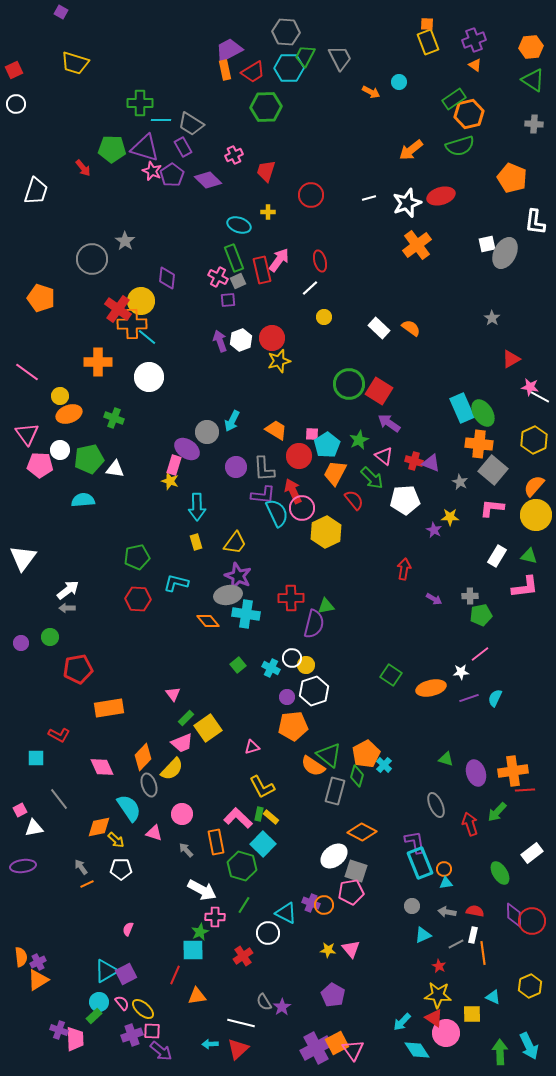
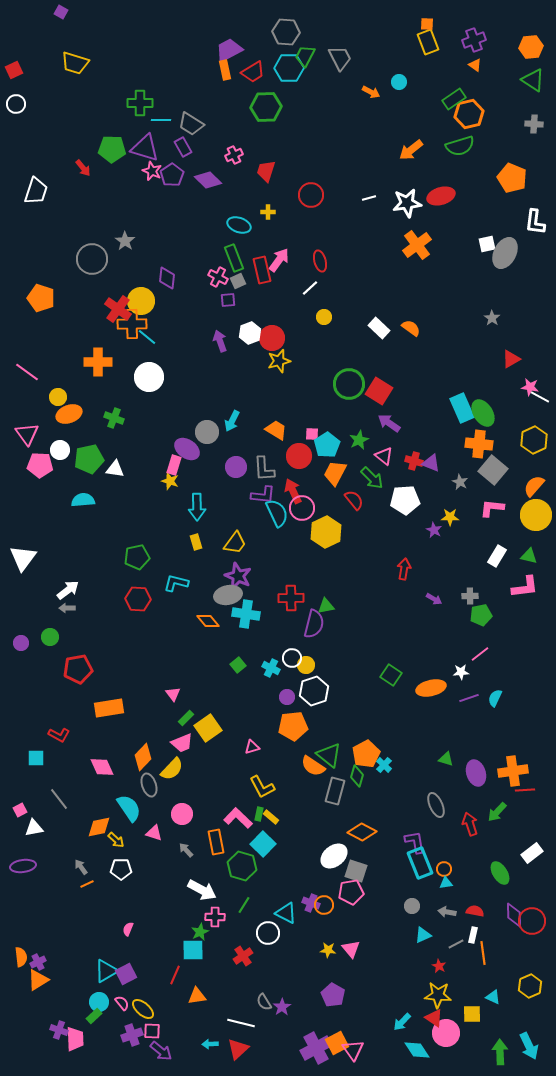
white star at (407, 203): rotated 12 degrees clockwise
white hexagon at (241, 340): moved 9 px right, 7 px up
yellow circle at (60, 396): moved 2 px left, 1 px down
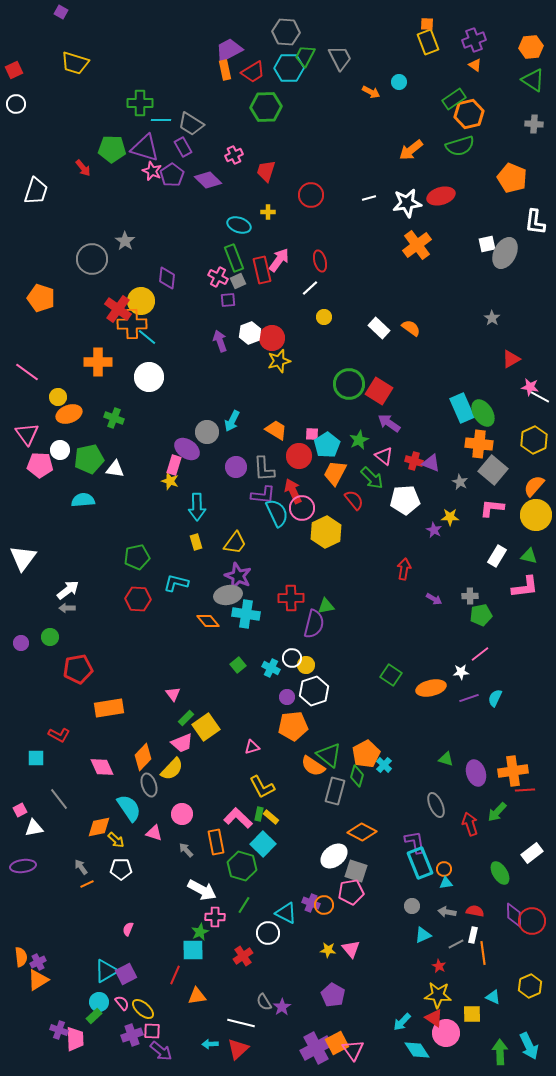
yellow square at (208, 728): moved 2 px left, 1 px up
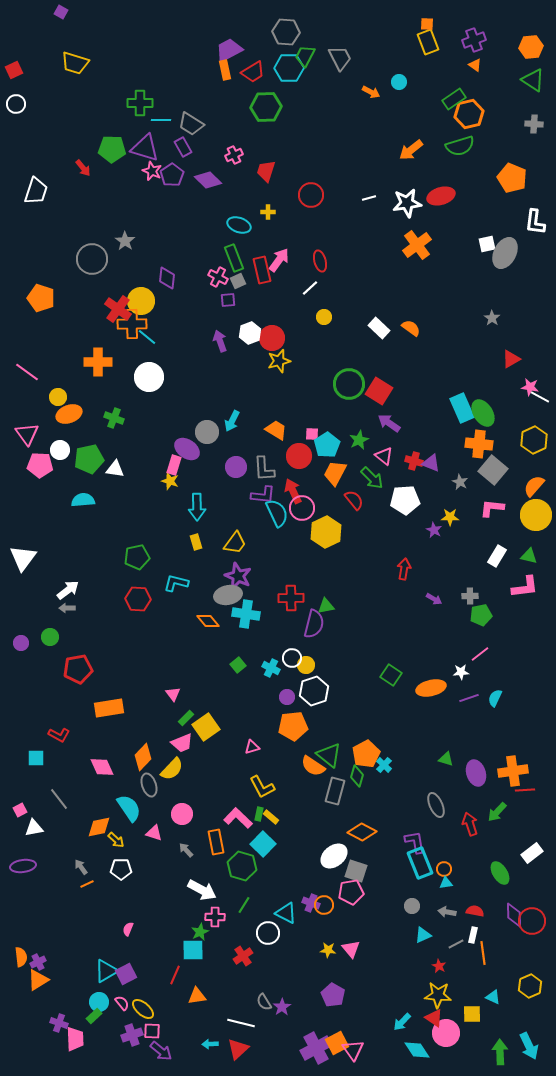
purple cross at (59, 1030): moved 7 px up
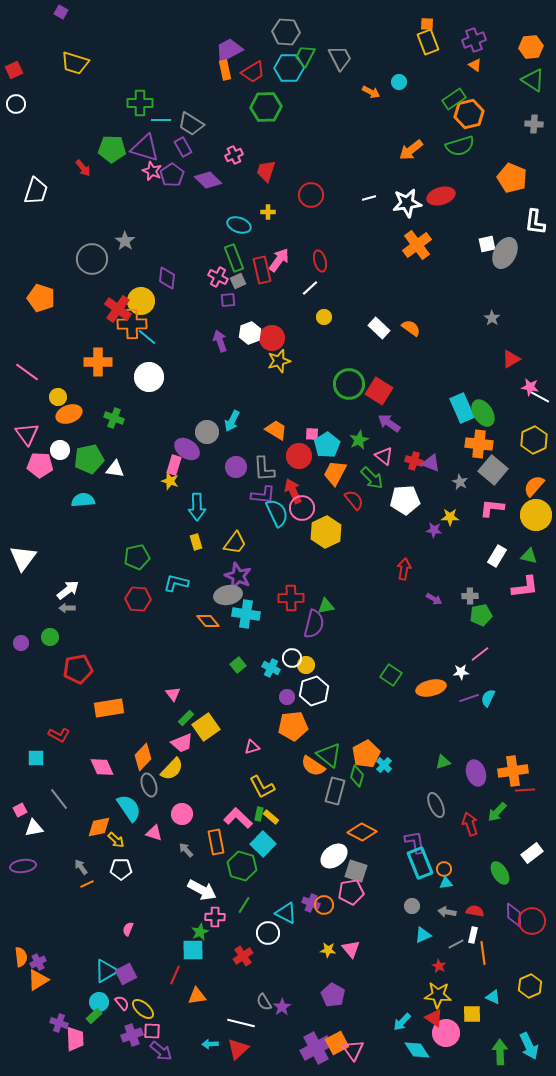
purple star at (434, 530): rotated 21 degrees counterclockwise
cyan semicircle at (495, 698): moved 7 px left
green triangle at (446, 759): moved 3 px left, 3 px down; rotated 35 degrees counterclockwise
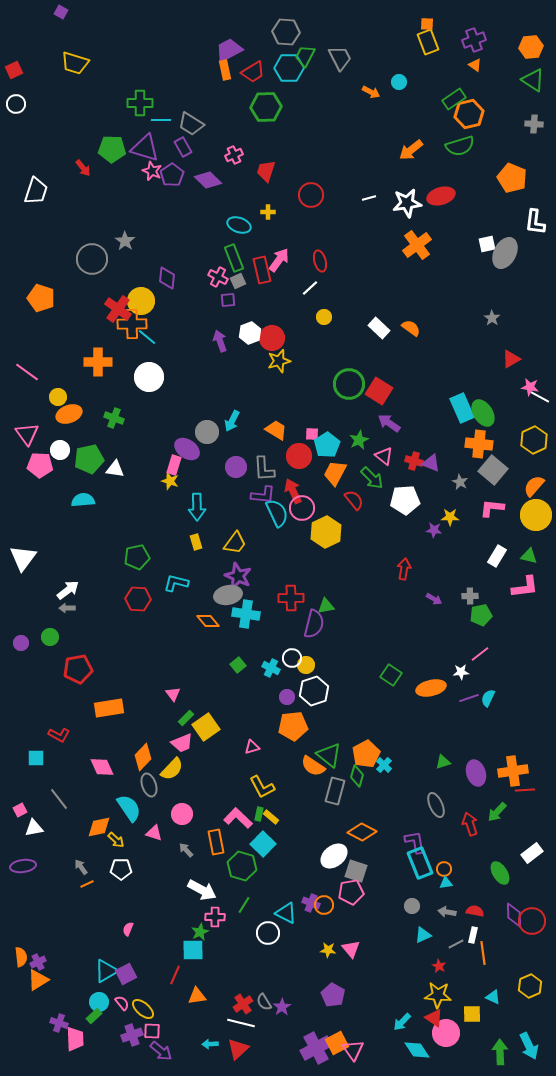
red cross at (243, 956): moved 48 px down
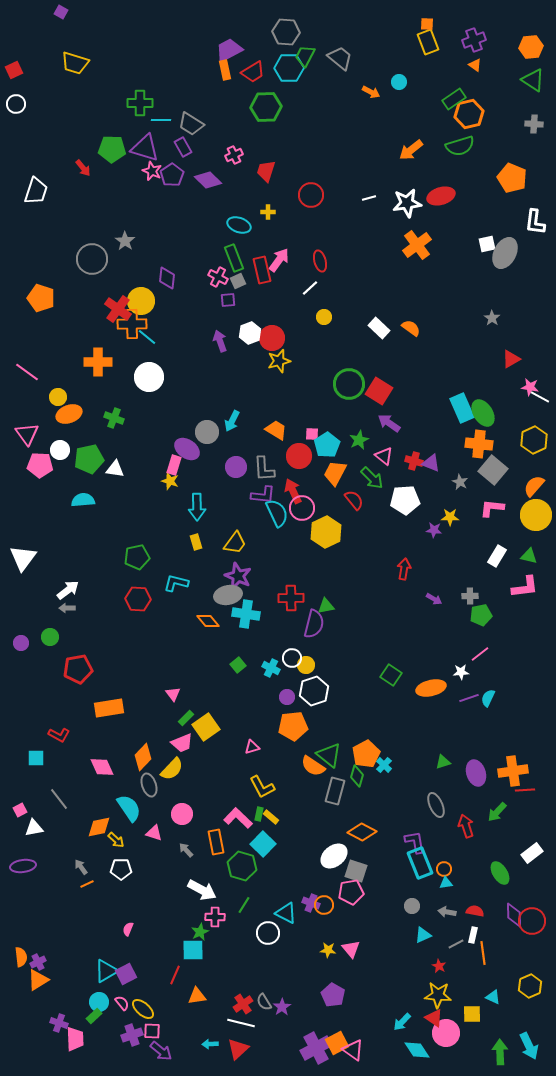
gray trapezoid at (340, 58): rotated 24 degrees counterclockwise
red arrow at (470, 824): moved 4 px left, 2 px down
pink triangle at (353, 1050): rotated 20 degrees counterclockwise
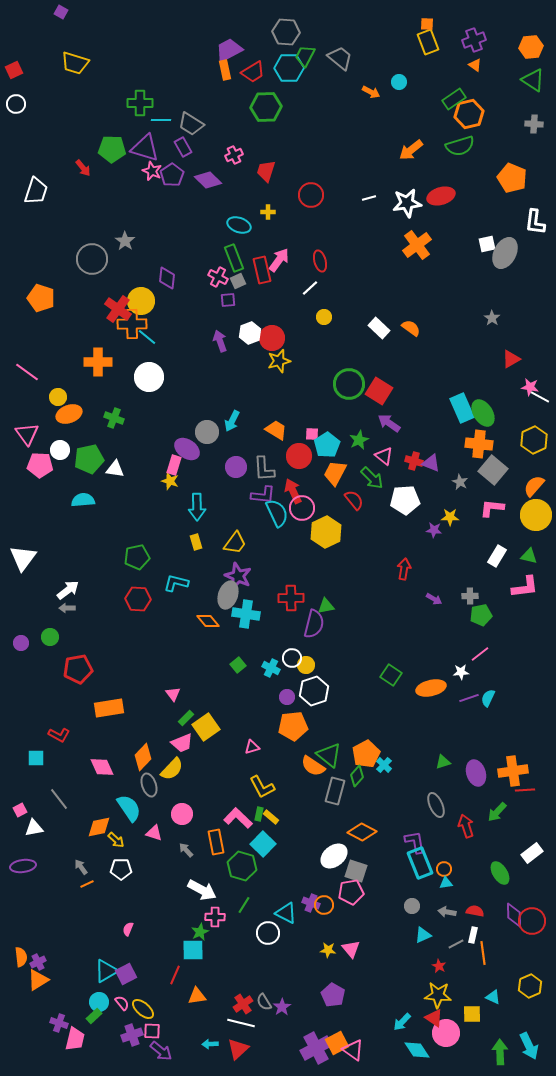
gray ellipse at (228, 595): rotated 60 degrees counterclockwise
green diamond at (357, 776): rotated 25 degrees clockwise
pink trapezoid at (75, 1039): rotated 15 degrees clockwise
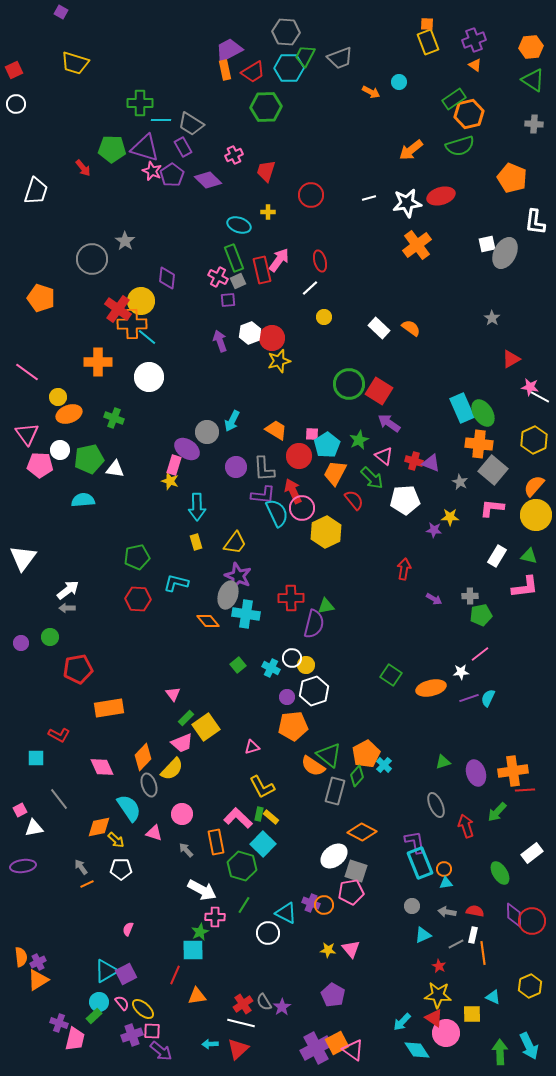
gray trapezoid at (340, 58): rotated 120 degrees clockwise
